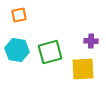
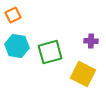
orange square: moved 6 px left; rotated 14 degrees counterclockwise
cyan hexagon: moved 4 px up
yellow square: moved 5 px down; rotated 30 degrees clockwise
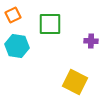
green square: moved 28 px up; rotated 15 degrees clockwise
yellow square: moved 8 px left, 8 px down
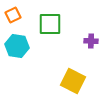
yellow square: moved 2 px left, 1 px up
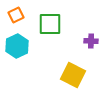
orange square: moved 3 px right
cyan hexagon: rotated 25 degrees clockwise
yellow square: moved 6 px up
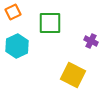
orange square: moved 3 px left, 3 px up
green square: moved 1 px up
purple cross: rotated 24 degrees clockwise
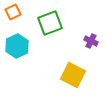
green square: rotated 20 degrees counterclockwise
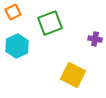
purple cross: moved 4 px right, 2 px up; rotated 16 degrees counterclockwise
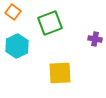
orange square: rotated 28 degrees counterclockwise
yellow square: moved 13 px left, 2 px up; rotated 30 degrees counterclockwise
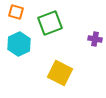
orange square: moved 3 px right; rotated 21 degrees counterclockwise
cyan hexagon: moved 2 px right, 2 px up
yellow square: rotated 30 degrees clockwise
